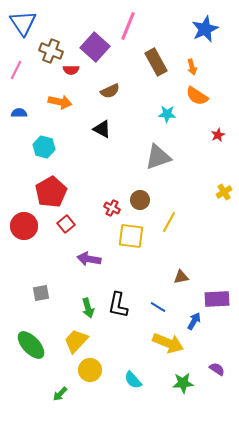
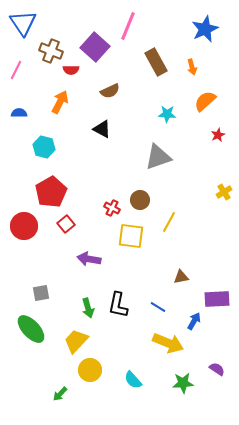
orange semicircle at (197, 96): moved 8 px right, 5 px down; rotated 105 degrees clockwise
orange arrow at (60, 102): rotated 75 degrees counterclockwise
green ellipse at (31, 345): moved 16 px up
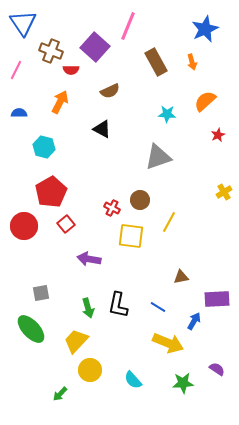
orange arrow at (192, 67): moved 5 px up
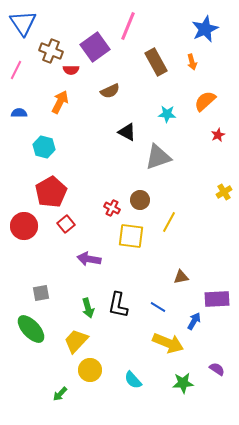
purple square at (95, 47): rotated 12 degrees clockwise
black triangle at (102, 129): moved 25 px right, 3 px down
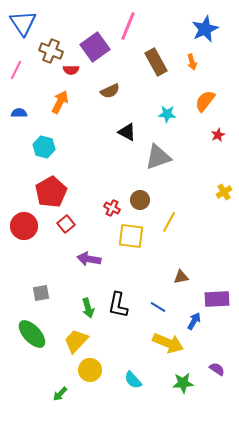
orange semicircle at (205, 101): rotated 10 degrees counterclockwise
green ellipse at (31, 329): moved 1 px right, 5 px down
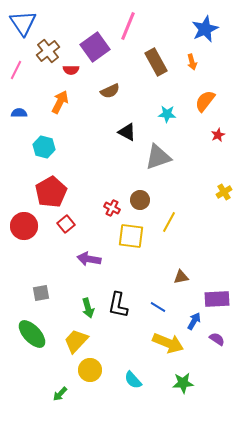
brown cross at (51, 51): moved 3 px left; rotated 30 degrees clockwise
purple semicircle at (217, 369): moved 30 px up
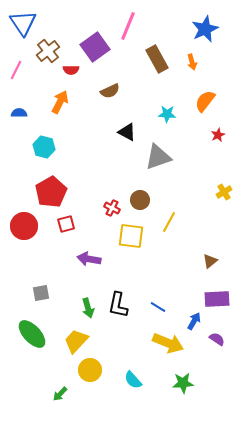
brown rectangle at (156, 62): moved 1 px right, 3 px up
red square at (66, 224): rotated 24 degrees clockwise
brown triangle at (181, 277): moved 29 px right, 16 px up; rotated 28 degrees counterclockwise
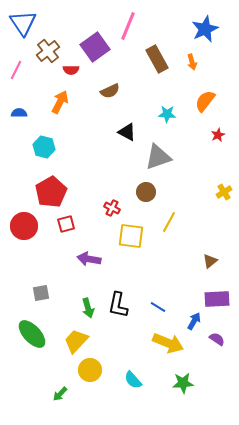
brown circle at (140, 200): moved 6 px right, 8 px up
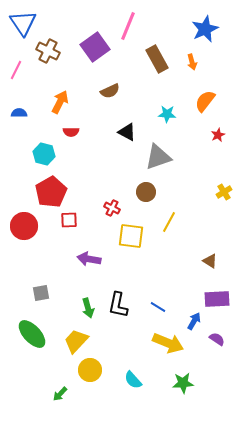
brown cross at (48, 51): rotated 25 degrees counterclockwise
red semicircle at (71, 70): moved 62 px down
cyan hexagon at (44, 147): moved 7 px down
red square at (66, 224): moved 3 px right, 4 px up; rotated 12 degrees clockwise
brown triangle at (210, 261): rotated 49 degrees counterclockwise
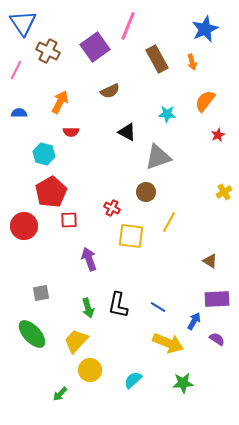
purple arrow at (89, 259): rotated 60 degrees clockwise
cyan semicircle at (133, 380): rotated 90 degrees clockwise
